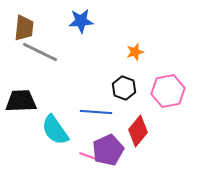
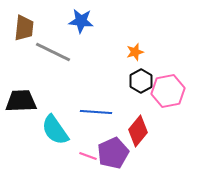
blue star: rotated 10 degrees clockwise
gray line: moved 13 px right
black hexagon: moved 17 px right, 7 px up; rotated 10 degrees clockwise
purple pentagon: moved 5 px right, 3 px down
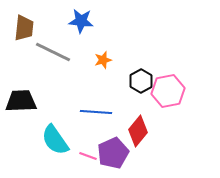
orange star: moved 32 px left, 8 px down
cyan semicircle: moved 10 px down
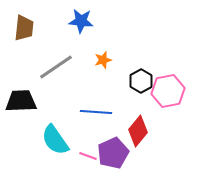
gray line: moved 3 px right, 15 px down; rotated 60 degrees counterclockwise
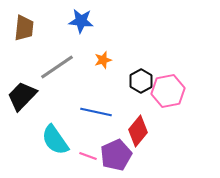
gray line: moved 1 px right
black trapezoid: moved 1 px right, 5 px up; rotated 44 degrees counterclockwise
blue line: rotated 8 degrees clockwise
purple pentagon: moved 3 px right, 2 px down
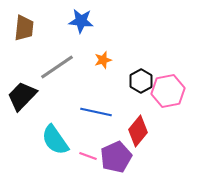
purple pentagon: moved 2 px down
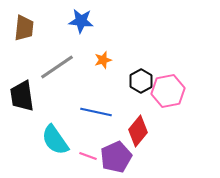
black trapezoid: rotated 52 degrees counterclockwise
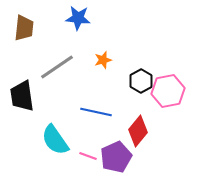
blue star: moved 3 px left, 3 px up
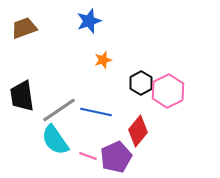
blue star: moved 11 px right, 3 px down; rotated 25 degrees counterclockwise
brown trapezoid: rotated 116 degrees counterclockwise
gray line: moved 2 px right, 43 px down
black hexagon: moved 2 px down
pink hexagon: rotated 16 degrees counterclockwise
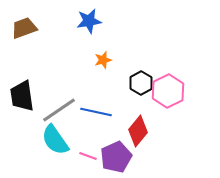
blue star: rotated 10 degrees clockwise
